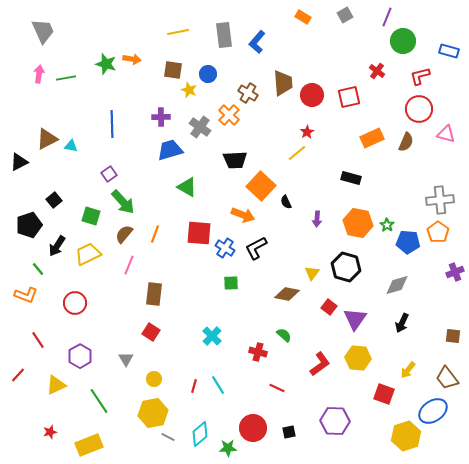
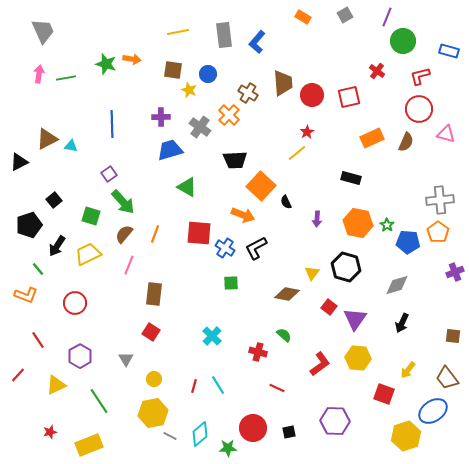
gray line at (168, 437): moved 2 px right, 1 px up
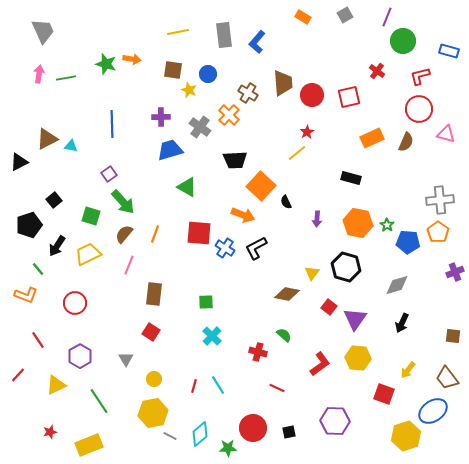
green square at (231, 283): moved 25 px left, 19 px down
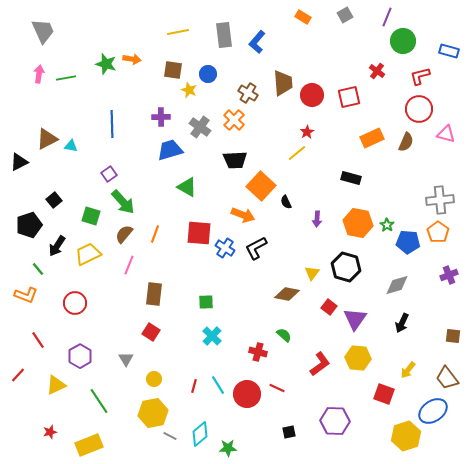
orange cross at (229, 115): moved 5 px right, 5 px down
purple cross at (455, 272): moved 6 px left, 3 px down
red circle at (253, 428): moved 6 px left, 34 px up
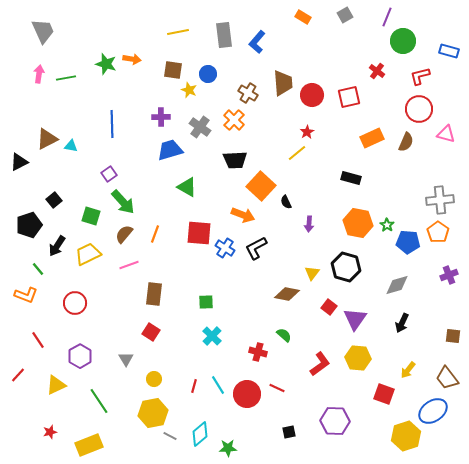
purple arrow at (317, 219): moved 8 px left, 5 px down
pink line at (129, 265): rotated 48 degrees clockwise
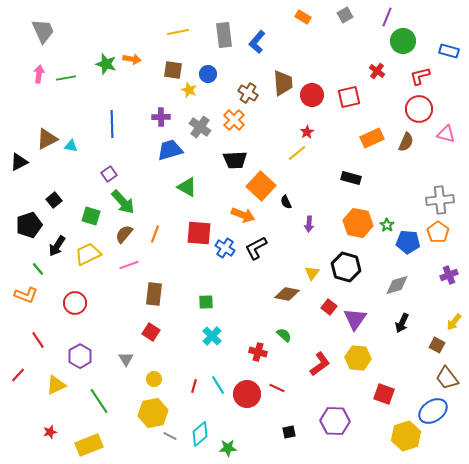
brown square at (453, 336): moved 16 px left, 9 px down; rotated 21 degrees clockwise
yellow arrow at (408, 370): moved 46 px right, 48 px up
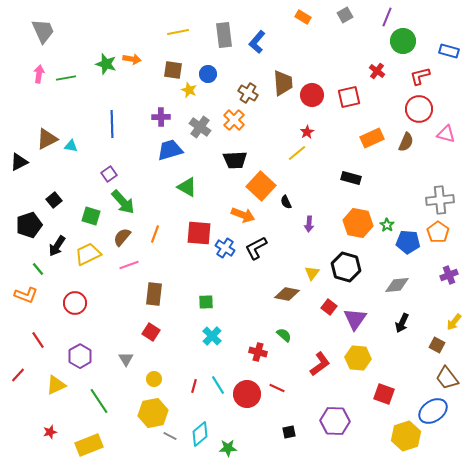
brown semicircle at (124, 234): moved 2 px left, 3 px down
gray diamond at (397, 285): rotated 10 degrees clockwise
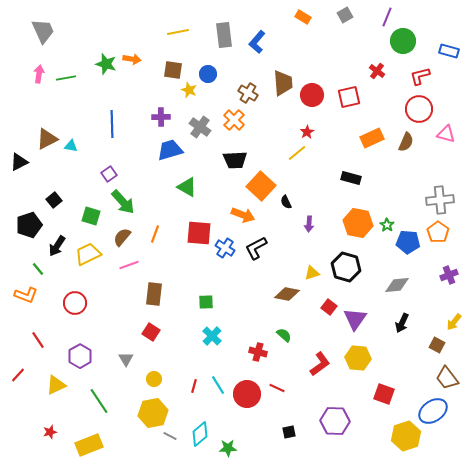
yellow triangle at (312, 273): rotated 35 degrees clockwise
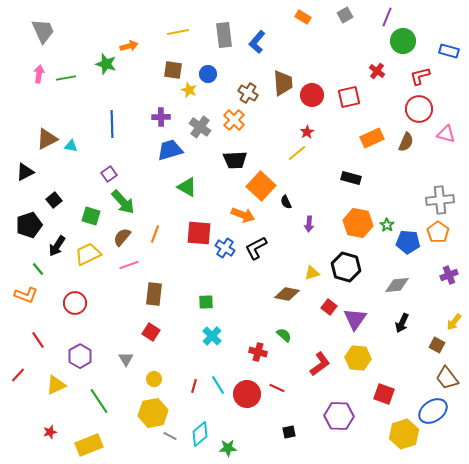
orange arrow at (132, 59): moved 3 px left, 13 px up; rotated 24 degrees counterclockwise
black triangle at (19, 162): moved 6 px right, 10 px down
purple hexagon at (335, 421): moved 4 px right, 5 px up
yellow hexagon at (406, 436): moved 2 px left, 2 px up
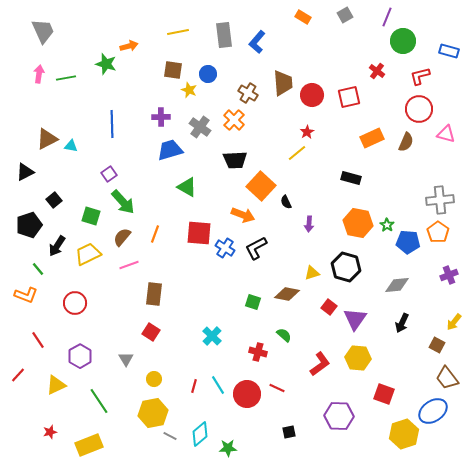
green square at (206, 302): moved 47 px right; rotated 21 degrees clockwise
